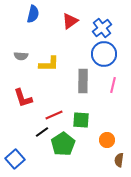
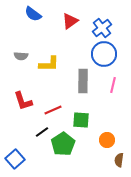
blue semicircle: rotated 114 degrees clockwise
red L-shape: moved 3 px down
red line: moved 1 px left, 5 px up
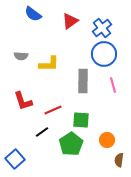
pink line: rotated 28 degrees counterclockwise
green pentagon: moved 8 px right
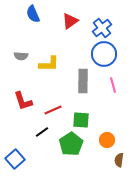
blue semicircle: rotated 30 degrees clockwise
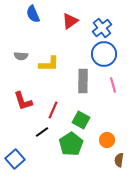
red line: rotated 42 degrees counterclockwise
green square: rotated 24 degrees clockwise
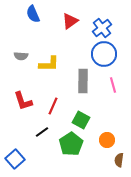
red line: moved 4 px up
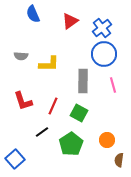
green square: moved 2 px left, 7 px up
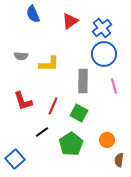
pink line: moved 1 px right, 1 px down
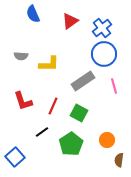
gray rectangle: rotated 55 degrees clockwise
blue square: moved 2 px up
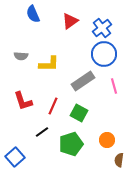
green pentagon: rotated 15 degrees clockwise
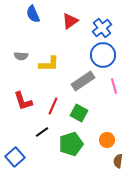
blue circle: moved 1 px left, 1 px down
brown semicircle: moved 1 px left, 1 px down
